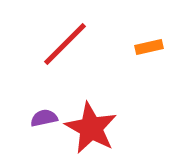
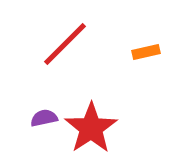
orange rectangle: moved 3 px left, 5 px down
red star: rotated 10 degrees clockwise
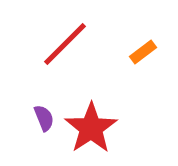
orange rectangle: moved 3 px left; rotated 24 degrees counterclockwise
purple semicircle: rotated 80 degrees clockwise
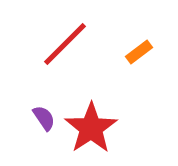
orange rectangle: moved 4 px left
purple semicircle: rotated 12 degrees counterclockwise
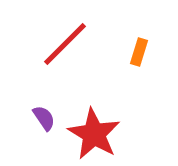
orange rectangle: rotated 36 degrees counterclockwise
red star: moved 3 px right, 6 px down; rotated 8 degrees counterclockwise
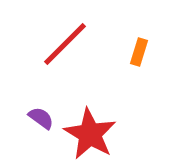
purple semicircle: moved 3 px left; rotated 20 degrees counterclockwise
red star: moved 4 px left
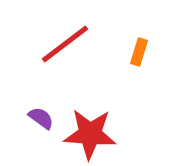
red line: rotated 8 degrees clockwise
red star: rotated 26 degrees counterclockwise
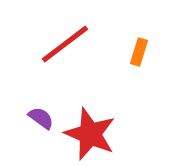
red star: rotated 18 degrees clockwise
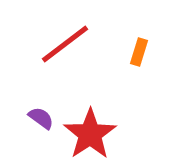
red star: rotated 16 degrees clockwise
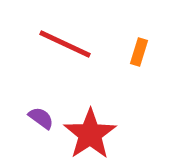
red line: rotated 62 degrees clockwise
